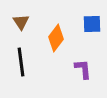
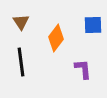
blue square: moved 1 px right, 1 px down
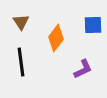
purple L-shape: rotated 70 degrees clockwise
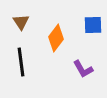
purple L-shape: rotated 85 degrees clockwise
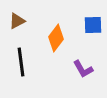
brown triangle: moved 4 px left, 1 px up; rotated 36 degrees clockwise
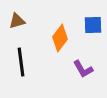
brown triangle: rotated 12 degrees clockwise
orange diamond: moved 4 px right
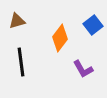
blue square: rotated 36 degrees counterclockwise
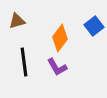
blue square: moved 1 px right, 1 px down
black line: moved 3 px right
purple L-shape: moved 26 px left, 2 px up
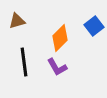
orange diamond: rotated 8 degrees clockwise
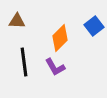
brown triangle: rotated 18 degrees clockwise
purple L-shape: moved 2 px left
